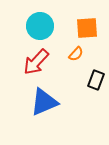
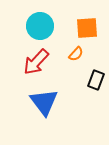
blue triangle: rotated 44 degrees counterclockwise
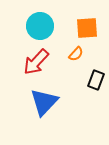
blue triangle: rotated 20 degrees clockwise
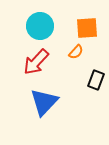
orange semicircle: moved 2 px up
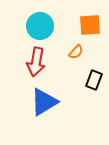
orange square: moved 3 px right, 3 px up
red arrow: rotated 32 degrees counterclockwise
black rectangle: moved 2 px left
blue triangle: rotated 16 degrees clockwise
